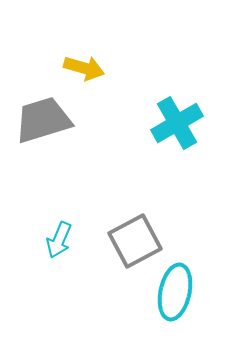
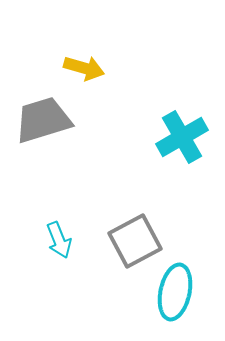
cyan cross: moved 5 px right, 14 px down
cyan arrow: rotated 45 degrees counterclockwise
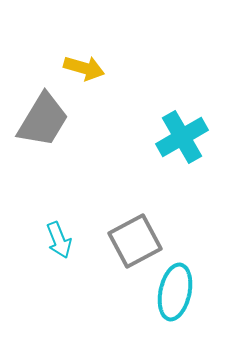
gray trapezoid: rotated 138 degrees clockwise
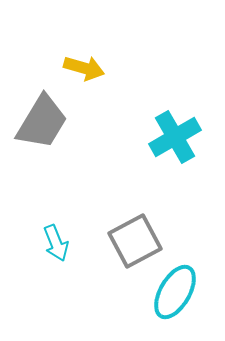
gray trapezoid: moved 1 px left, 2 px down
cyan cross: moved 7 px left
cyan arrow: moved 3 px left, 3 px down
cyan ellipse: rotated 18 degrees clockwise
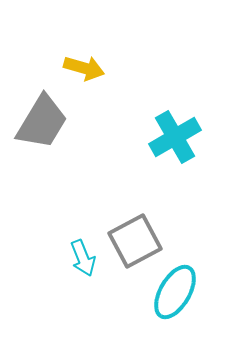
cyan arrow: moved 27 px right, 15 px down
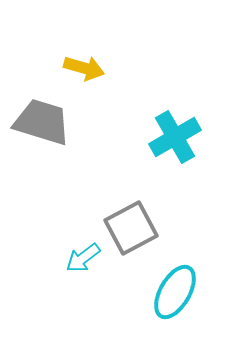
gray trapezoid: rotated 104 degrees counterclockwise
gray square: moved 4 px left, 13 px up
cyan arrow: rotated 75 degrees clockwise
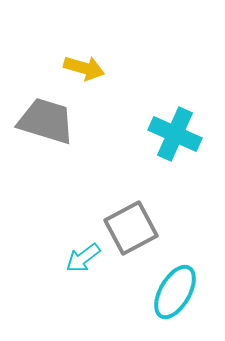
gray trapezoid: moved 4 px right, 1 px up
cyan cross: moved 3 px up; rotated 36 degrees counterclockwise
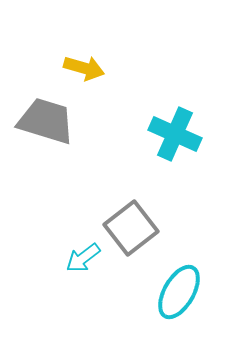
gray square: rotated 10 degrees counterclockwise
cyan ellipse: moved 4 px right
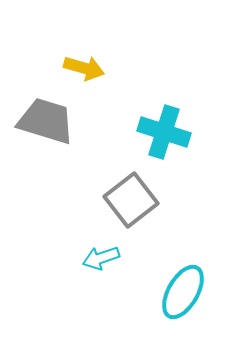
cyan cross: moved 11 px left, 2 px up; rotated 6 degrees counterclockwise
gray square: moved 28 px up
cyan arrow: moved 18 px right; rotated 18 degrees clockwise
cyan ellipse: moved 4 px right
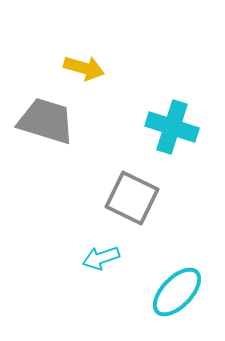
cyan cross: moved 8 px right, 5 px up
gray square: moved 1 px right, 2 px up; rotated 26 degrees counterclockwise
cyan ellipse: moved 6 px left; rotated 14 degrees clockwise
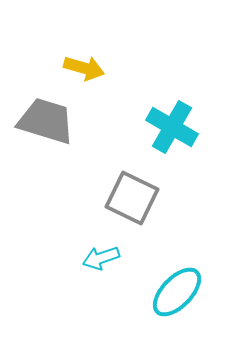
cyan cross: rotated 12 degrees clockwise
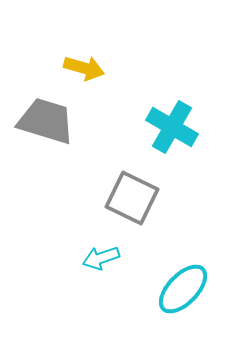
cyan ellipse: moved 6 px right, 3 px up
